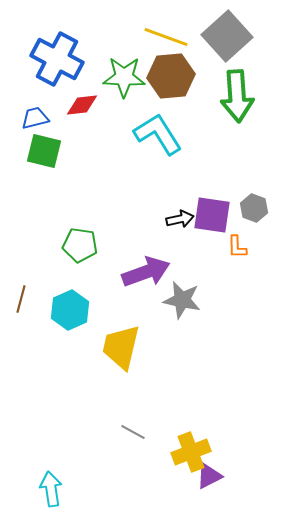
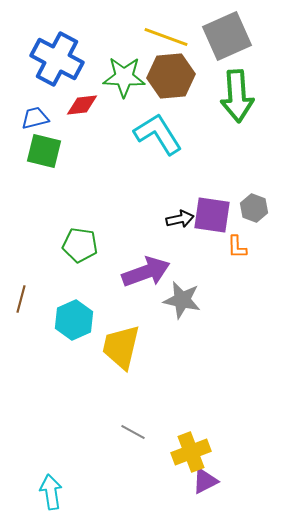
gray square: rotated 18 degrees clockwise
cyan hexagon: moved 4 px right, 10 px down
purple triangle: moved 4 px left, 5 px down
cyan arrow: moved 3 px down
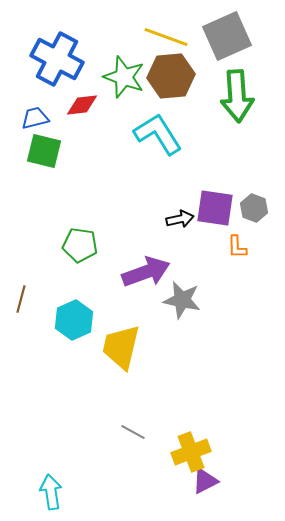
green star: rotated 18 degrees clockwise
purple square: moved 3 px right, 7 px up
